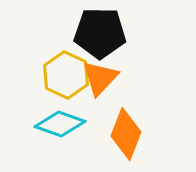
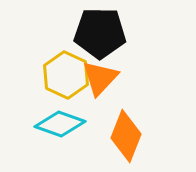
orange diamond: moved 2 px down
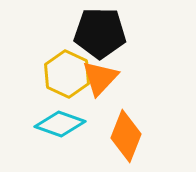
yellow hexagon: moved 1 px right, 1 px up
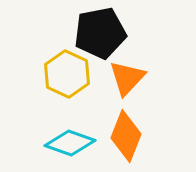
black pentagon: rotated 12 degrees counterclockwise
orange triangle: moved 27 px right
cyan diamond: moved 10 px right, 19 px down
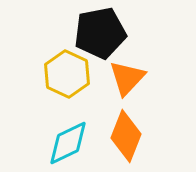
cyan diamond: moved 2 px left; rotated 45 degrees counterclockwise
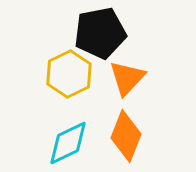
yellow hexagon: moved 2 px right; rotated 9 degrees clockwise
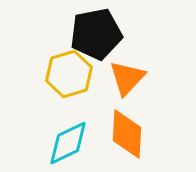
black pentagon: moved 4 px left, 1 px down
yellow hexagon: rotated 9 degrees clockwise
orange diamond: moved 1 px right, 2 px up; rotated 18 degrees counterclockwise
